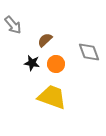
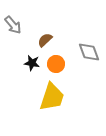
yellow trapezoid: rotated 88 degrees clockwise
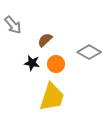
gray diamond: rotated 40 degrees counterclockwise
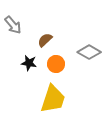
black star: moved 3 px left
yellow trapezoid: moved 1 px right, 2 px down
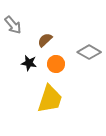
yellow trapezoid: moved 3 px left
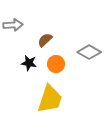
gray arrow: rotated 54 degrees counterclockwise
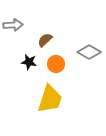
black star: moved 1 px up
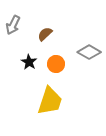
gray arrow: rotated 120 degrees clockwise
brown semicircle: moved 6 px up
black star: rotated 21 degrees clockwise
yellow trapezoid: moved 2 px down
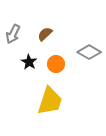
gray arrow: moved 9 px down
